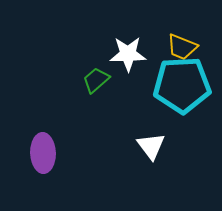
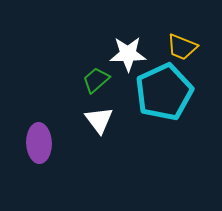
cyan pentagon: moved 18 px left, 7 px down; rotated 22 degrees counterclockwise
white triangle: moved 52 px left, 26 px up
purple ellipse: moved 4 px left, 10 px up
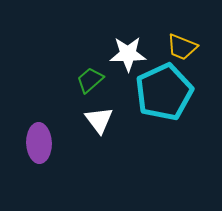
green trapezoid: moved 6 px left
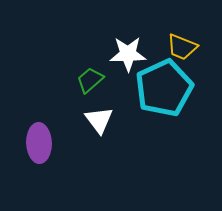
cyan pentagon: moved 4 px up
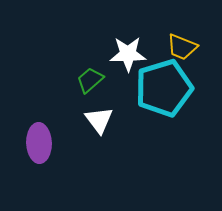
cyan pentagon: rotated 8 degrees clockwise
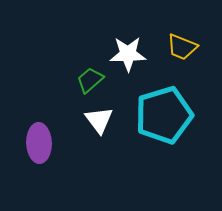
cyan pentagon: moved 27 px down
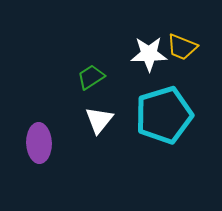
white star: moved 21 px right
green trapezoid: moved 1 px right, 3 px up; rotated 8 degrees clockwise
white triangle: rotated 16 degrees clockwise
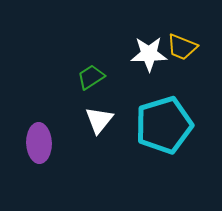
cyan pentagon: moved 10 px down
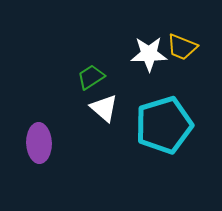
white triangle: moved 5 px right, 12 px up; rotated 28 degrees counterclockwise
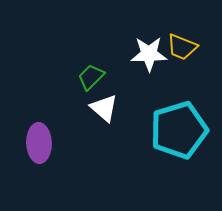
green trapezoid: rotated 12 degrees counterclockwise
cyan pentagon: moved 15 px right, 5 px down
